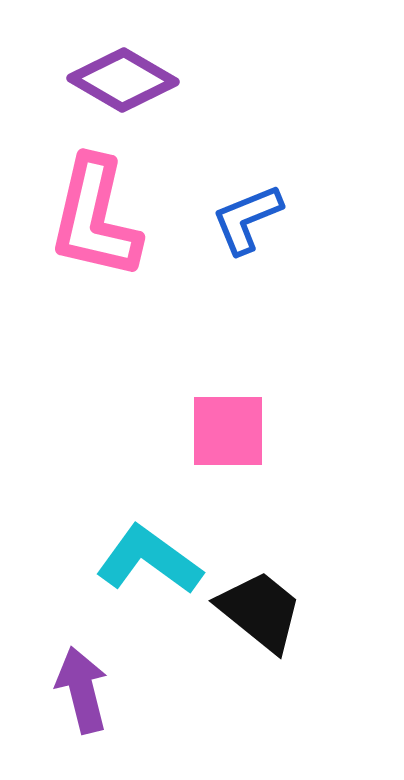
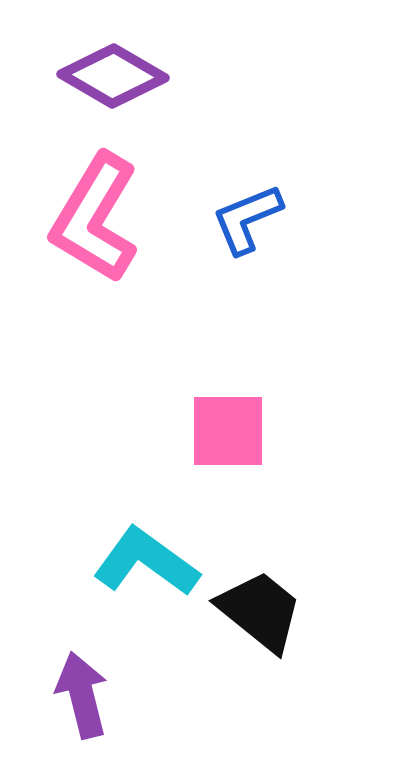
purple diamond: moved 10 px left, 4 px up
pink L-shape: rotated 18 degrees clockwise
cyan L-shape: moved 3 px left, 2 px down
purple arrow: moved 5 px down
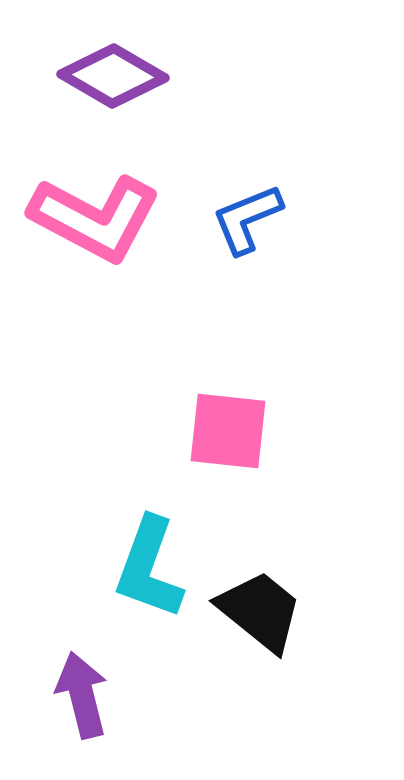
pink L-shape: rotated 93 degrees counterclockwise
pink square: rotated 6 degrees clockwise
cyan L-shape: moved 3 px right, 6 px down; rotated 106 degrees counterclockwise
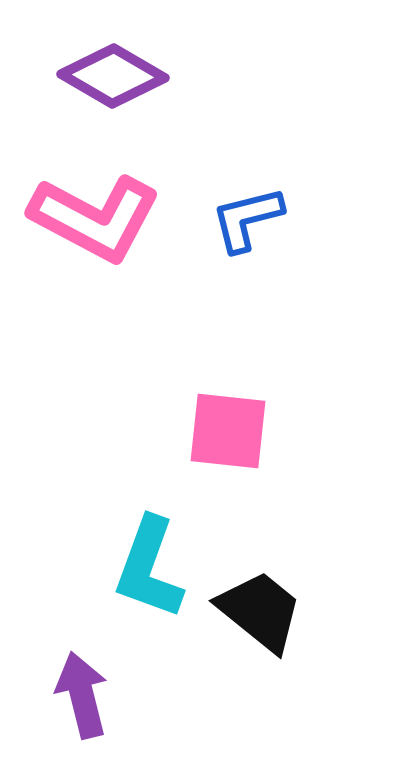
blue L-shape: rotated 8 degrees clockwise
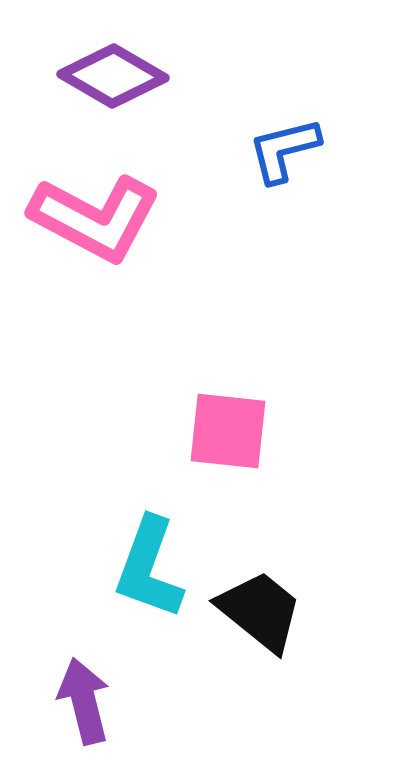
blue L-shape: moved 37 px right, 69 px up
purple arrow: moved 2 px right, 6 px down
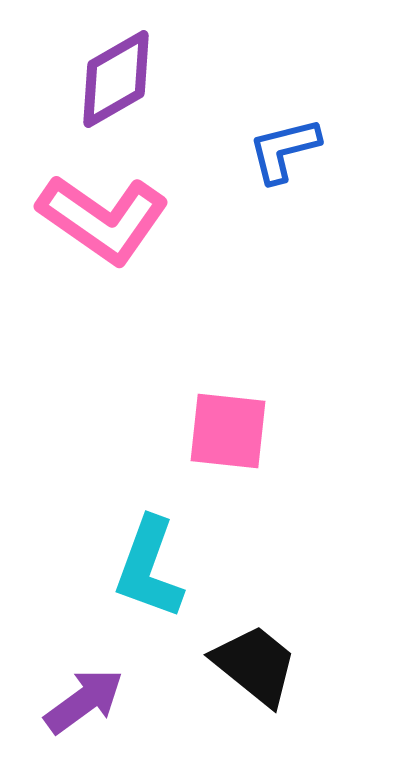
purple diamond: moved 3 px right, 3 px down; rotated 60 degrees counterclockwise
pink L-shape: moved 8 px right, 1 px down; rotated 7 degrees clockwise
black trapezoid: moved 5 px left, 54 px down
purple arrow: rotated 68 degrees clockwise
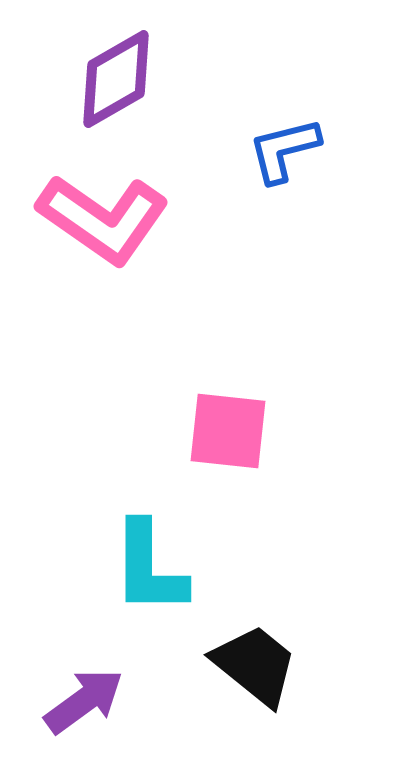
cyan L-shape: rotated 20 degrees counterclockwise
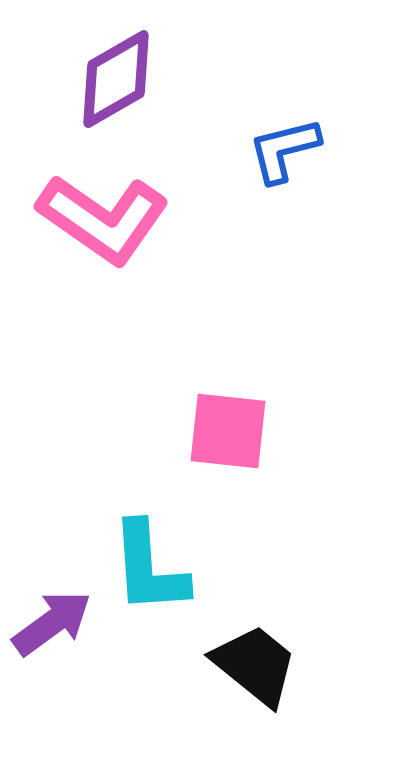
cyan L-shape: rotated 4 degrees counterclockwise
purple arrow: moved 32 px left, 78 px up
